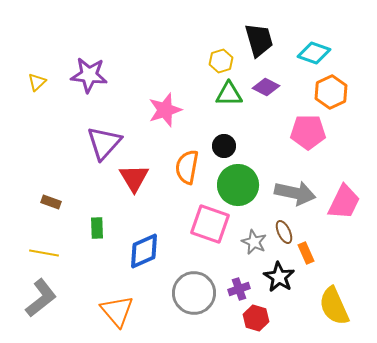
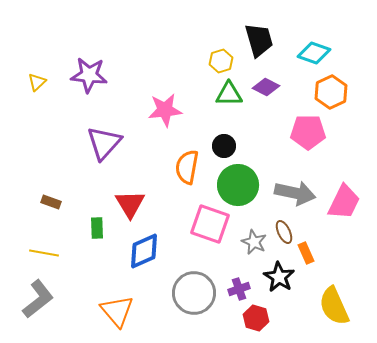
pink star: rotated 12 degrees clockwise
red triangle: moved 4 px left, 26 px down
gray L-shape: moved 3 px left, 1 px down
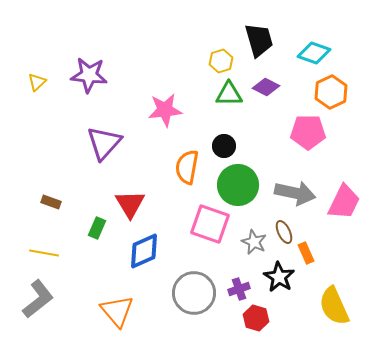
green rectangle: rotated 25 degrees clockwise
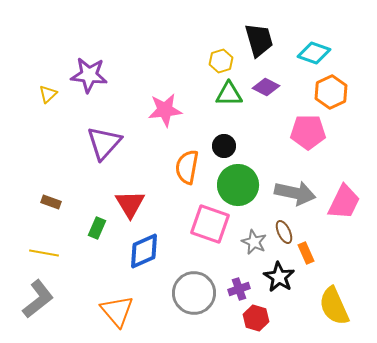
yellow triangle: moved 11 px right, 12 px down
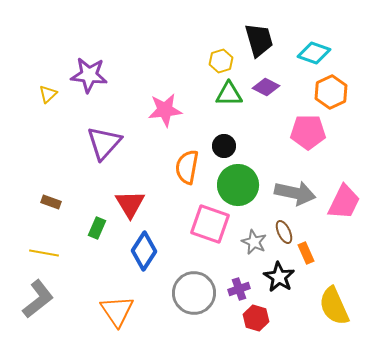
blue diamond: rotated 33 degrees counterclockwise
orange triangle: rotated 6 degrees clockwise
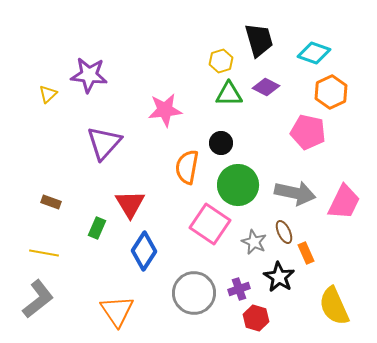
pink pentagon: rotated 12 degrees clockwise
black circle: moved 3 px left, 3 px up
pink square: rotated 15 degrees clockwise
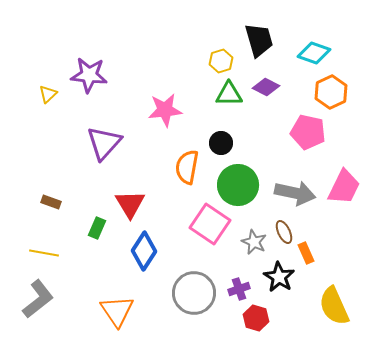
pink trapezoid: moved 15 px up
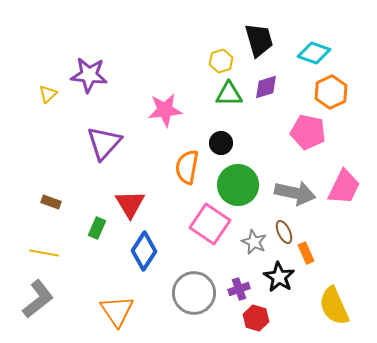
purple diamond: rotated 44 degrees counterclockwise
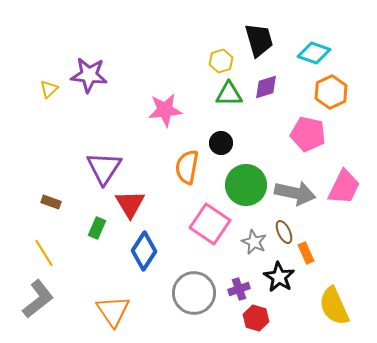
yellow triangle: moved 1 px right, 5 px up
pink pentagon: moved 2 px down
purple triangle: moved 25 px down; rotated 9 degrees counterclockwise
green circle: moved 8 px right
yellow line: rotated 48 degrees clockwise
orange triangle: moved 4 px left
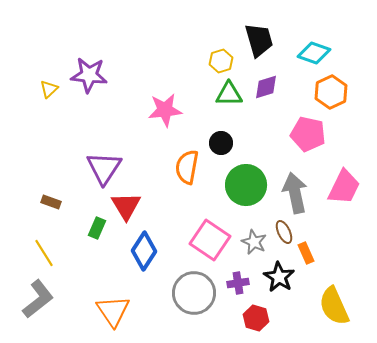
gray arrow: rotated 114 degrees counterclockwise
red triangle: moved 4 px left, 2 px down
pink square: moved 16 px down
purple cross: moved 1 px left, 6 px up; rotated 10 degrees clockwise
